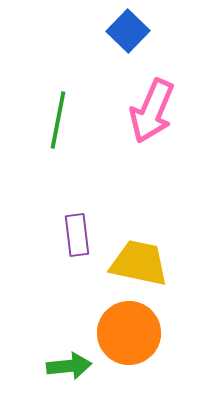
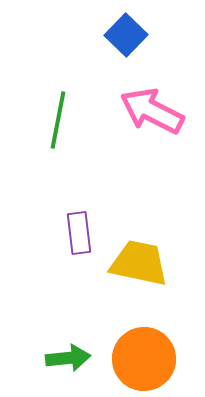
blue square: moved 2 px left, 4 px down
pink arrow: rotated 94 degrees clockwise
purple rectangle: moved 2 px right, 2 px up
orange circle: moved 15 px right, 26 px down
green arrow: moved 1 px left, 8 px up
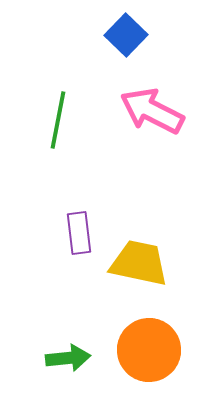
orange circle: moved 5 px right, 9 px up
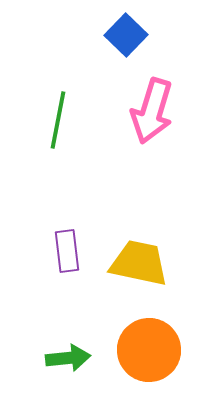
pink arrow: rotated 100 degrees counterclockwise
purple rectangle: moved 12 px left, 18 px down
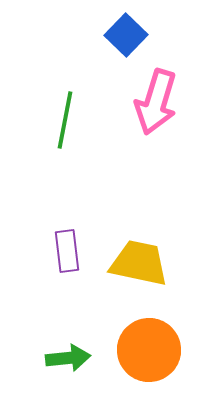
pink arrow: moved 4 px right, 9 px up
green line: moved 7 px right
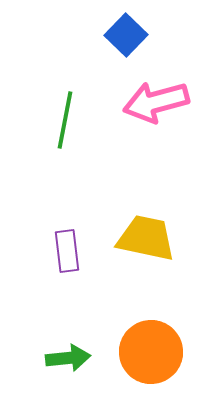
pink arrow: rotated 58 degrees clockwise
yellow trapezoid: moved 7 px right, 25 px up
orange circle: moved 2 px right, 2 px down
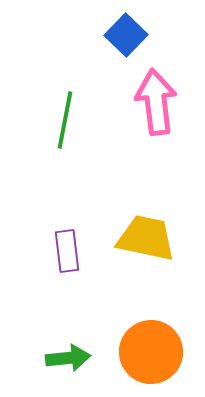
pink arrow: rotated 98 degrees clockwise
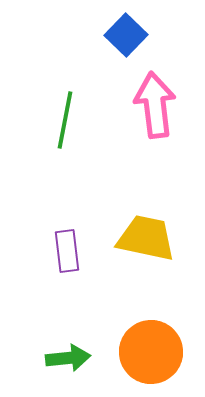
pink arrow: moved 1 px left, 3 px down
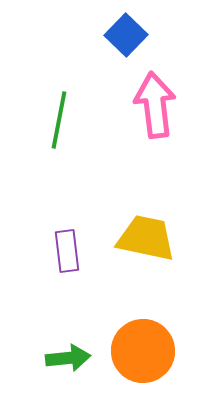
green line: moved 6 px left
orange circle: moved 8 px left, 1 px up
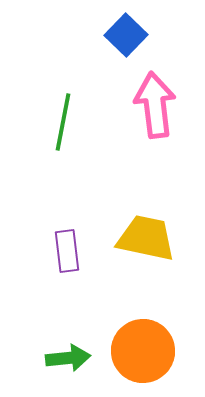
green line: moved 4 px right, 2 px down
